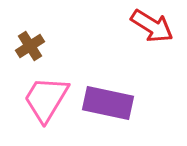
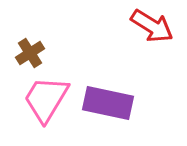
brown cross: moved 7 px down
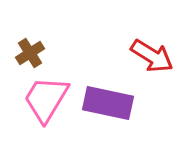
red arrow: moved 30 px down
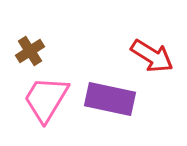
brown cross: moved 2 px up
purple rectangle: moved 2 px right, 4 px up
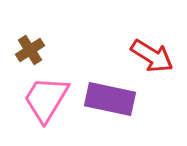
brown cross: moved 1 px up
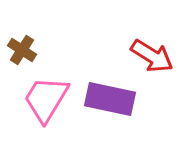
brown cross: moved 8 px left; rotated 24 degrees counterclockwise
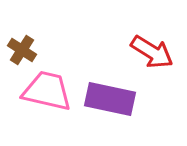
red arrow: moved 4 px up
pink trapezoid: moved 1 px right, 8 px up; rotated 72 degrees clockwise
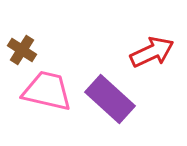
red arrow: rotated 57 degrees counterclockwise
purple rectangle: rotated 30 degrees clockwise
